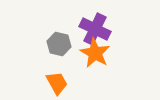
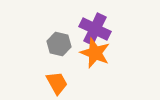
orange star: rotated 8 degrees counterclockwise
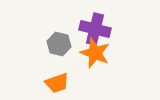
purple cross: rotated 12 degrees counterclockwise
orange trapezoid: rotated 100 degrees clockwise
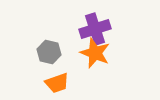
purple cross: rotated 32 degrees counterclockwise
gray hexagon: moved 10 px left, 8 px down
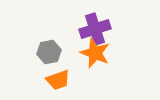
gray hexagon: rotated 25 degrees counterclockwise
orange trapezoid: moved 1 px right, 3 px up
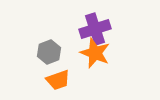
gray hexagon: rotated 10 degrees counterclockwise
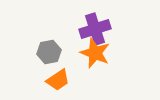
gray hexagon: rotated 10 degrees clockwise
orange trapezoid: rotated 15 degrees counterclockwise
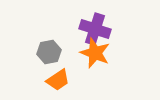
purple cross: rotated 36 degrees clockwise
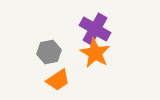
purple cross: rotated 12 degrees clockwise
orange star: rotated 8 degrees clockwise
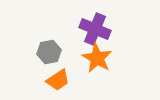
purple cross: rotated 8 degrees counterclockwise
orange star: moved 2 px right, 5 px down
